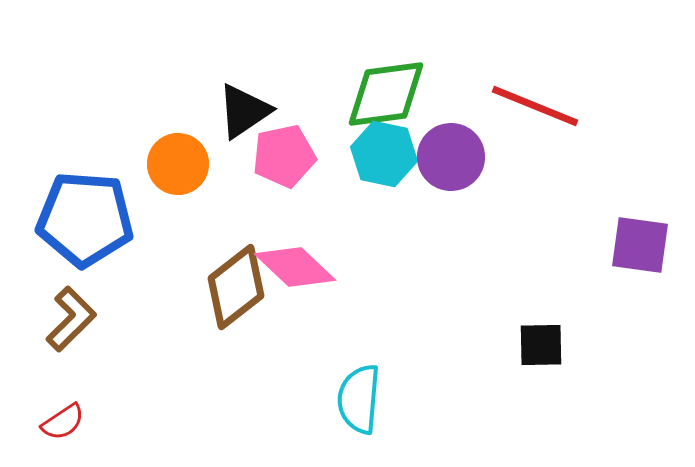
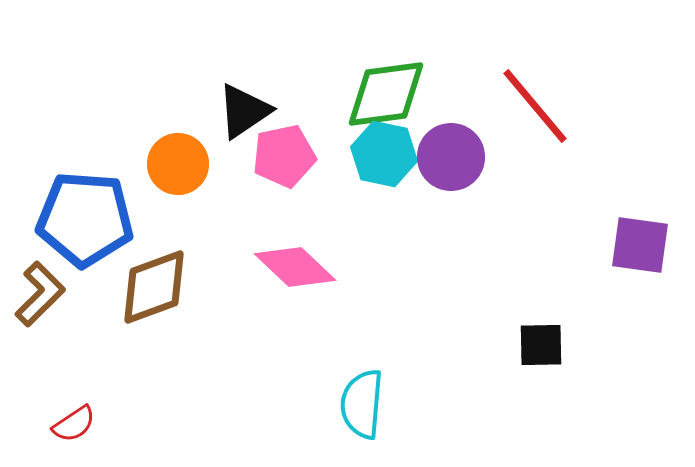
red line: rotated 28 degrees clockwise
brown diamond: moved 82 px left; rotated 18 degrees clockwise
brown L-shape: moved 31 px left, 25 px up
cyan semicircle: moved 3 px right, 5 px down
red semicircle: moved 11 px right, 2 px down
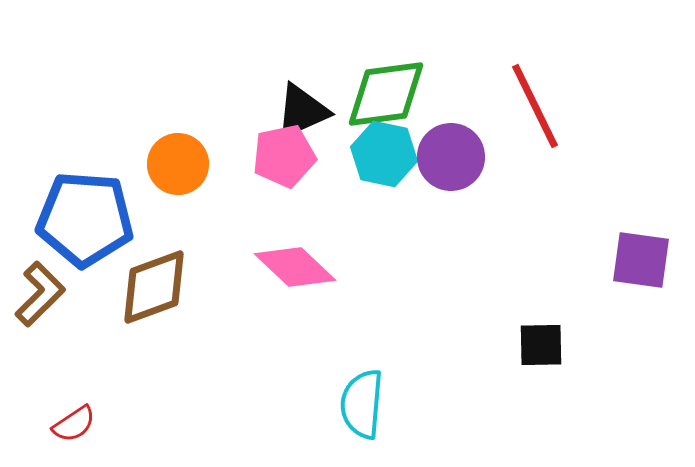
red line: rotated 14 degrees clockwise
black triangle: moved 58 px right; rotated 10 degrees clockwise
purple square: moved 1 px right, 15 px down
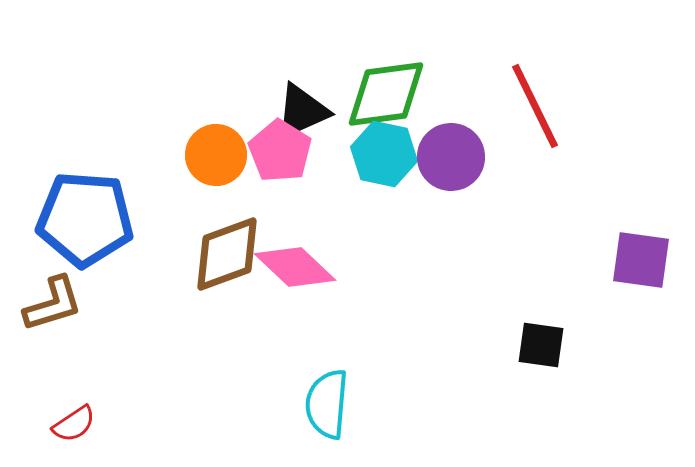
pink pentagon: moved 4 px left, 5 px up; rotated 28 degrees counterclockwise
orange circle: moved 38 px right, 9 px up
brown diamond: moved 73 px right, 33 px up
brown L-shape: moved 13 px right, 10 px down; rotated 28 degrees clockwise
black square: rotated 9 degrees clockwise
cyan semicircle: moved 35 px left
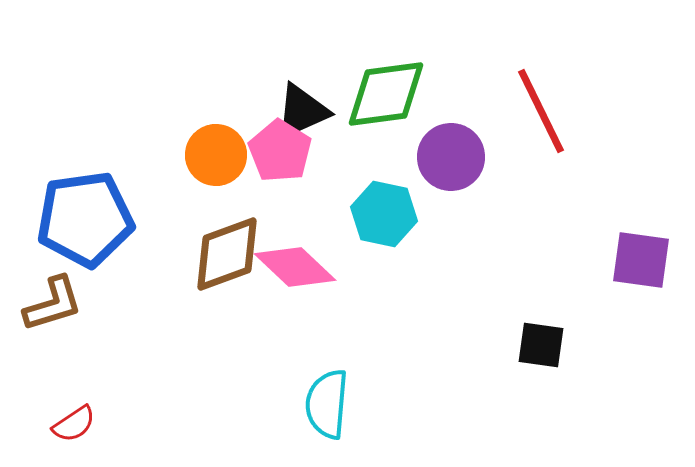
red line: moved 6 px right, 5 px down
cyan hexagon: moved 60 px down
blue pentagon: rotated 12 degrees counterclockwise
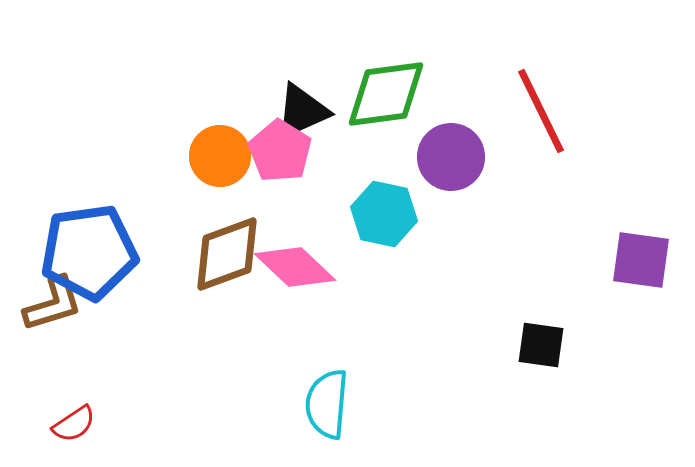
orange circle: moved 4 px right, 1 px down
blue pentagon: moved 4 px right, 33 px down
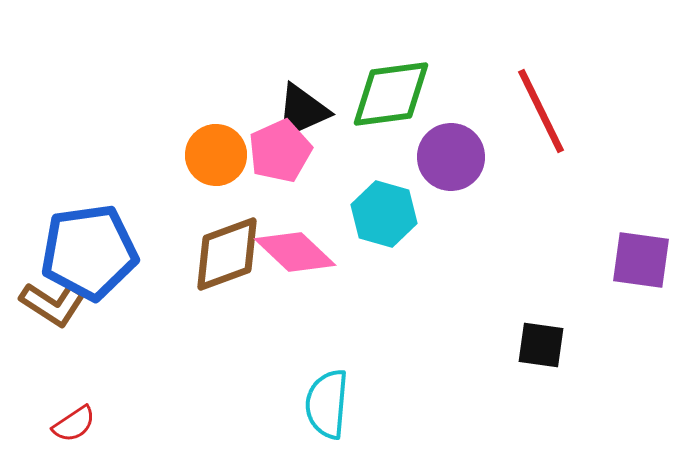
green diamond: moved 5 px right
pink pentagon: rotated 16 degrees clockwise
orange circle: moved 4 px left, 1 px up
cyan hexagon: rotated 4 degrees clockwise
pink diamond: moved 15 px up
brown L-shape: rotated 50 degrees clockwise
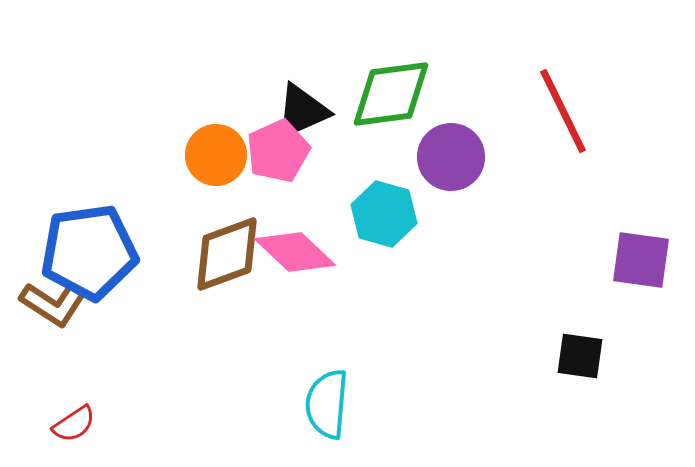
red line: moved 22 px right
pink pentagon: moved 2 px left
black square: moved 39 px right, 11 px down
